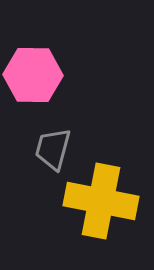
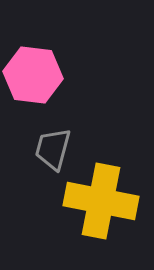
pink hexagon: rotated 6 degrees clockwise
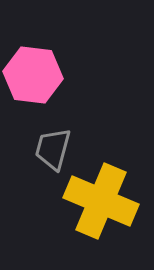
yellow cross: rotated 12 degrees clockwise
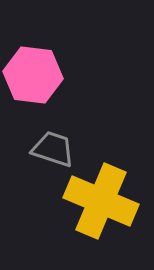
gray trapezoid: rotated 93 degrees clockwise
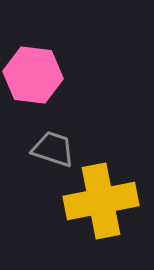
yellow cross: rotated 34 degrees counterclockwise
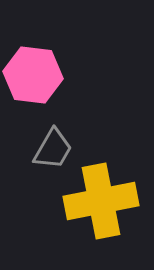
gray trapezoid: rotated 102 degrees clockwise
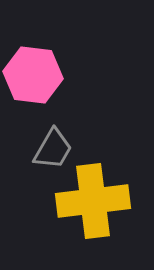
yellow cross: moved 8 px left; rotated 4 degrees clockwise
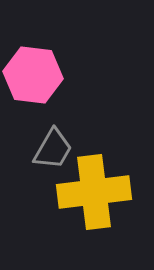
yellow cross: moved 1 px right, 9 px up
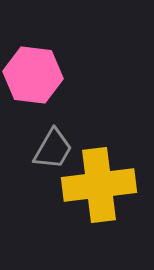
yellow cross: moved 5 px right, 7 px up
